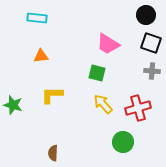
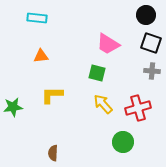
green star: moved 2 px down; rotated 24 degrees counterclockwise
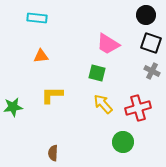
gray cross: rotated 21 degrees clockwise
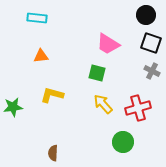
yellow L-shape: rotated 15 degrees clockwise
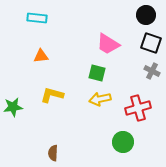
yellow arrow: moved 3 px left, 5 px up; rotated 60 degrees counterclockwise
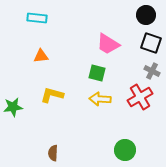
yellow arrow: rotated 15 degrees clockwise
red cross: moved 2 px right, 11 px up; rotated 15 degrees counterclockwise
green circle: moved 2 px right, 8 px down
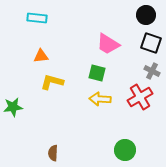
yellow L-shape: moved 13 px up
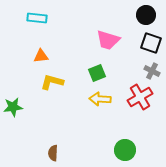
pink trapezoid: moved 4 px up; rotated 15 degrees counterclockwise
green square: rotated 36 degrees counterclockwise
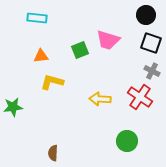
green square: moved 17 px left, 23 px up
red cross: rotated 25 degrees counterclockwise
green circle: moved 2 px right, 9 px up
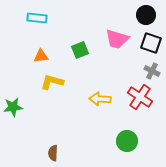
pink trapezoid: moved 9 px right, 1 px up
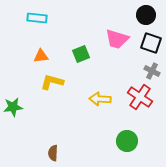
green square: moved 1 px right, 4 px down
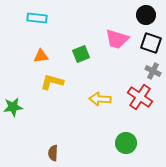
gray cross: moved 1 px right
green circle: moved 1 px left, 2 px down
